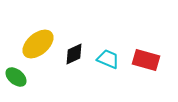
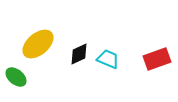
black diamond: moved 5 px right
red rectangle: moved 11 px right, 1 px up; rotated 36 degrees counterclockwise
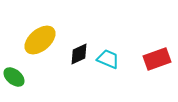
yellow ellipse: moved 2 px right, 4 px up
green ellipse: moved 2 px left
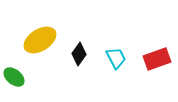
yellow ellipse: rotated 8 degrees clockwise
black diamond: rotated 30 degrees counterclockwise
cyan trapezoid: moved 8 px right, 1 px up; rotated 40 degrees clockwise
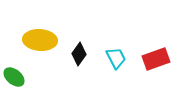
yellow ellipse: rotated 36 degrees clockwise
red rectangle: moved 1 px left
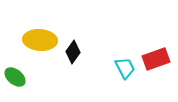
black diamond: moved 6 px left, 2 px up
cyan trapezoid: moved 9 px right, 10 px down
green ellipse: moved 1 px right
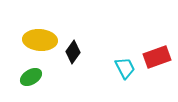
red rectangle: moved 1 px right, 2 px up
green ellipse: moved 16 px right; rotated 70 degrees counterclockwise
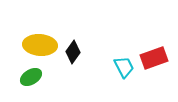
yellow ellipse: moved 5 px down
red rectangle: moved 3 px left, 1 px down
cyan trapezoid: moved 1 px left, 1 px up
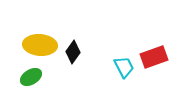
red rectangle: moved 1 px up
